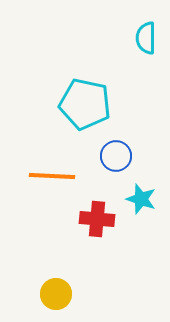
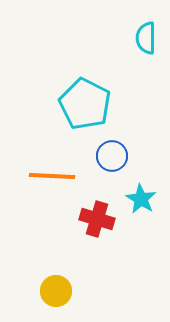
cyan pentagon: rotated 15 degrees clockwise
blue circle: moved 4 px left
cyan star: rotated 12 degrees clockwise
red cross: rotated 12 degrees clockwise
yellow circle: moved 3 px up
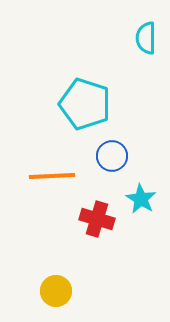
cyan pentagon: rotated 9 degrees counterclockwise
orange line: rotated 6 degrees counterclockwise
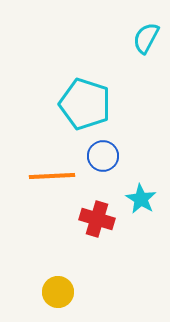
cyan semicircle: rotated 28 degrees clockwise
blue circle: moved 9 px left
yellow circle: moved 2 px right, 1 px down
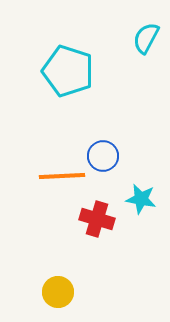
cyan pentagon: moved 17 px left, 33 px up
orange line: moved 10 px right
cyan star: rotated 20 degrees counterclockwise
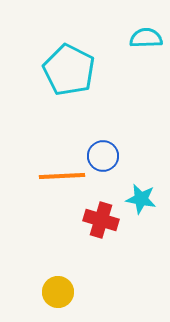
cyan semicircle: rotated 60 degrees clockwise
cyan pentagon: moved 1 px right, 1 px up; rotated 9 degrees clockwise
red cross: moved 4 px right, 1 px down
